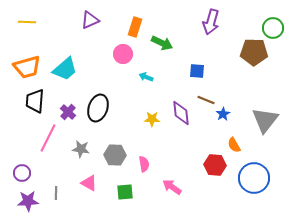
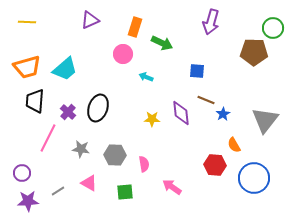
gray line: moved 2 px right, 2 px up; rotated 56 degrees clockwise
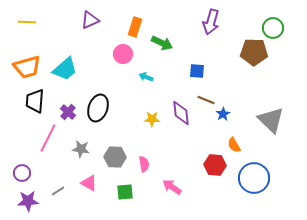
gray triangle: moved 6 px right; rotated 24 degrees counterclockwise
gray hexagon: moved 2 px down
